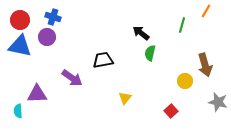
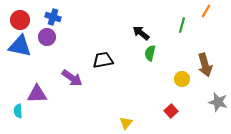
yellow circle: moved 3 px left, 2 px up
yellow triangle: moved 1 px right, 25 px down
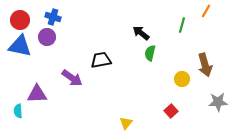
black trapezoid: moved 2 px left
gray star: rotated 18 degrees counterclockwise
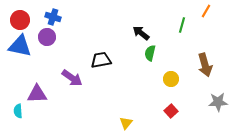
yellow circle: moved 11 px left
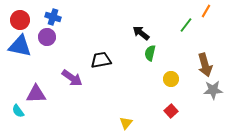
green line: moved 4 px right; rotated 21 degrees clockwise
purple triangle: moved 1 px left
gray star: moved 5 px left, 12 px up
cyan semicircle: rotated 32 degrees counterclockwise
